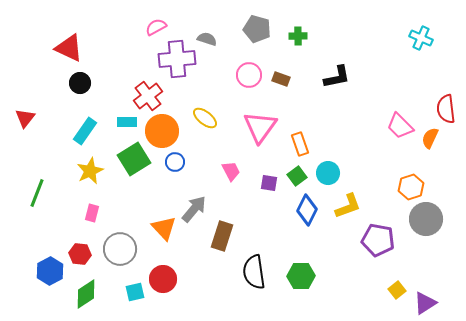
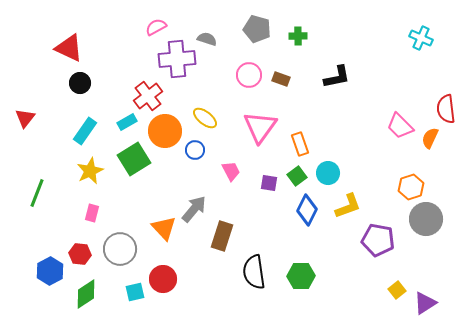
cyan rectangle at (127, 122): rotated 30 degrees counterclockwise
orange circle at (162, 131): moved 3 px right
blue circle at (175, 162): moved 20 px right, 12 px up
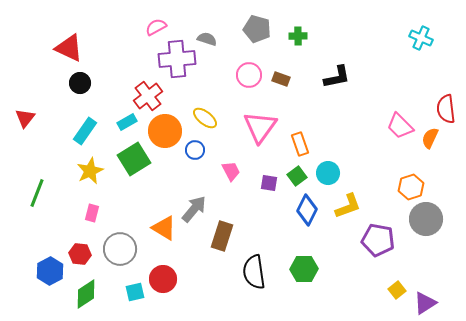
orange triangle at (164, 228): rotated 16 degrees counterclockwise
green hexagon at (301, 276): moved 3 px right, 7 px up
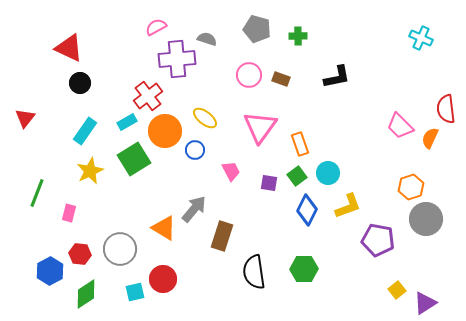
pink rectangle at (92, 213): moved 23 px left
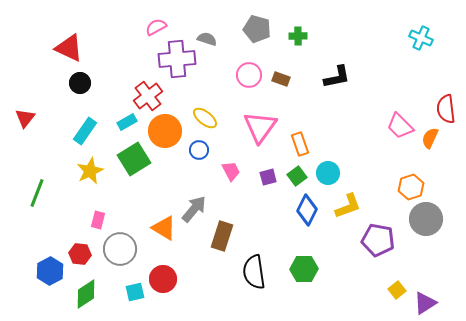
blue circle at (195, 150): moved 4 px right
purple square at (269, 183): moved 1 px left, 6 px up; rotated 24 degrees counterclockwise
pink rectangle at (69, 213): moved 29 px right, 7 px down
